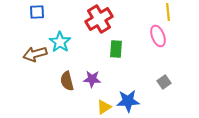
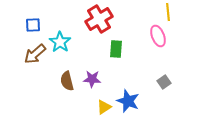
blue square: moved 4 px left, 13 px down
brown arrow: rotated 25 degrees counterclockwise
blue star: rotated 25 degrees clockwise
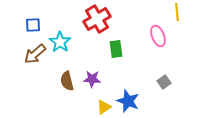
yellow line: moved 9 px right
red cross: moved 2 px left
green rectangle: rotated 12 degrees counterclockwise
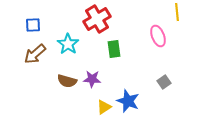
cyan star: moved 8 px right, 2 px down
green rectangle: moved 2 px left
brown semicircle: rotated 60 degrees counterclockwise
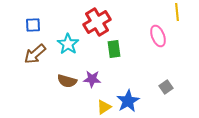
red cross: moved 3 px down
gray square: moved 2 px right, 5 px down
blue star: rotated 20 degrees clockwise
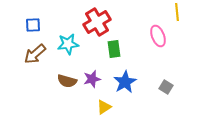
cyan star: rotated 30 degrees clockwise
purple star: rotated 18 degrees counterclockwise
gray square: rotated 24 degrees counterclockwise
blue star: moved 3 px left, 19 px up
